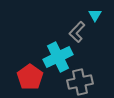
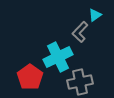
cyan triangle: rotated 24 degrees clockwise
gray L-shape: moved 3 px right
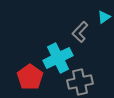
cyan triangle: moved 9 px right, 2 px down
cyan cross: moved 1 px down
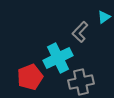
red pentagon: rotated 15 degrees clockwise
gray cross: moved 1 px right
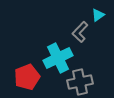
cyan triangle: moved 6 px left, 2 px up
red pentagon: moved 3 px left
gray cross: moved 1 px left
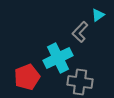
gray cross: rotated 20 degrees clockwise
